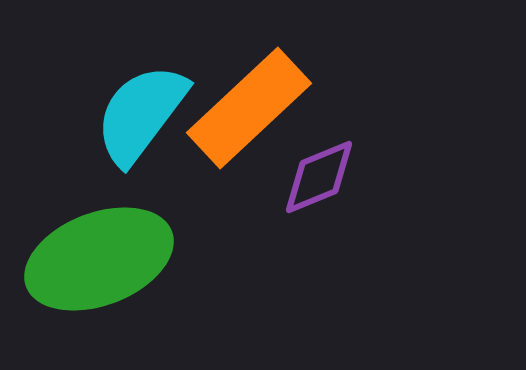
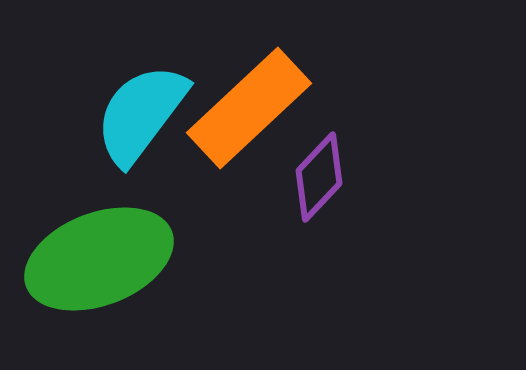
purple diamond: rotated 24 degrees counterclockwise
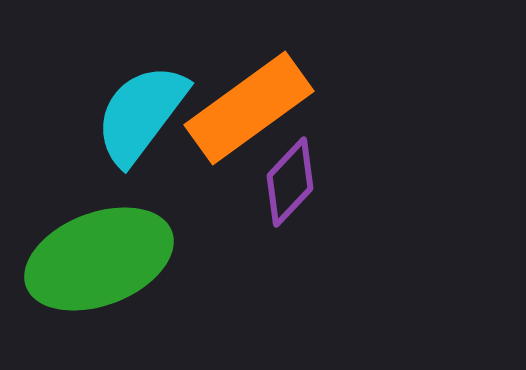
orange rectangle: rotated 7 degrees clockwise
purple diamond: moved 29 px left, 5 px down
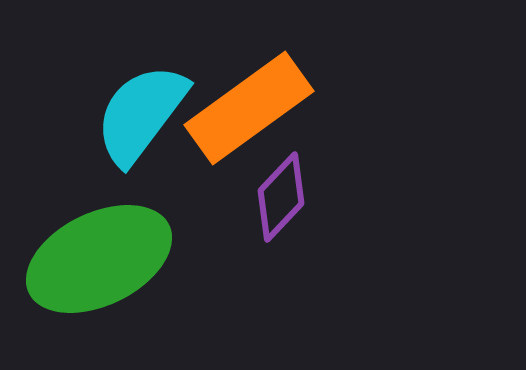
purple diamond: moved 9 px left, 15 px down
green ellipse: rotated 5 degrees counterclockwise
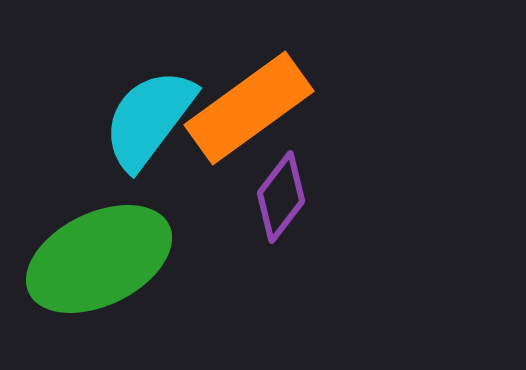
cyan semicircle: moved 8 px right, 5 px down
purple diamond: rotated 6 degrees counterclockwise
